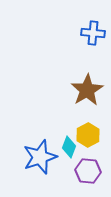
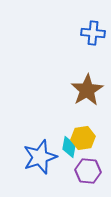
yellow hexagon: moved 5 px left, 3 px down; rotated 20 degrees clockwise
cyan diamond: rotated 10 degrees counterclockwise
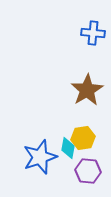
cyan diamond: moved 1 px left, 1 px down
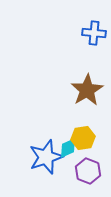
blue cross: moved 1 px right
cyan diamond: rotated 55 degrees clockwise
blue star: moved 6 px right
purple hexagon: rotated 15 degrees clockwise
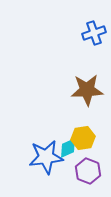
blue cross: rotated 25 degrees counterclockwise
brown star: rotated 28 degrees clockwise
blue star: rotated 12 degrees clockwise
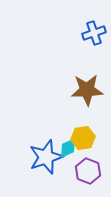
blue star: rotated 12 degrees counterclockwise
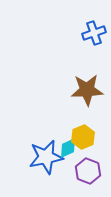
yellow hexagon: moved 1 px up; rotated 15 degrees counterclockwise
blue star: rotated 8 degrees clockwise
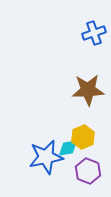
brown star: moved 1 px right
cyan diamond: rotated 15 degrees clockwise
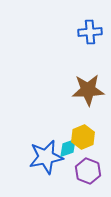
blue cross: moved 4 px left, 1 px up; rotated 15 degrees clockwise
cyan diamond: rotated 10 degrees counterclockwise
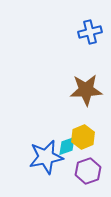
blue cross: rotated 10 degrees counterclockwise
brown star: moved 2 px left
cyan diamond: moved 1 px left, 2 px up
purple hexagon: rotated 20 degrees clockwise
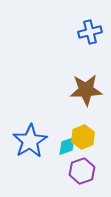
blue star: moved 16 px left, 16 px up; rotated 20 degrees counterclockwise
purple hexagon: moved 6 px left
